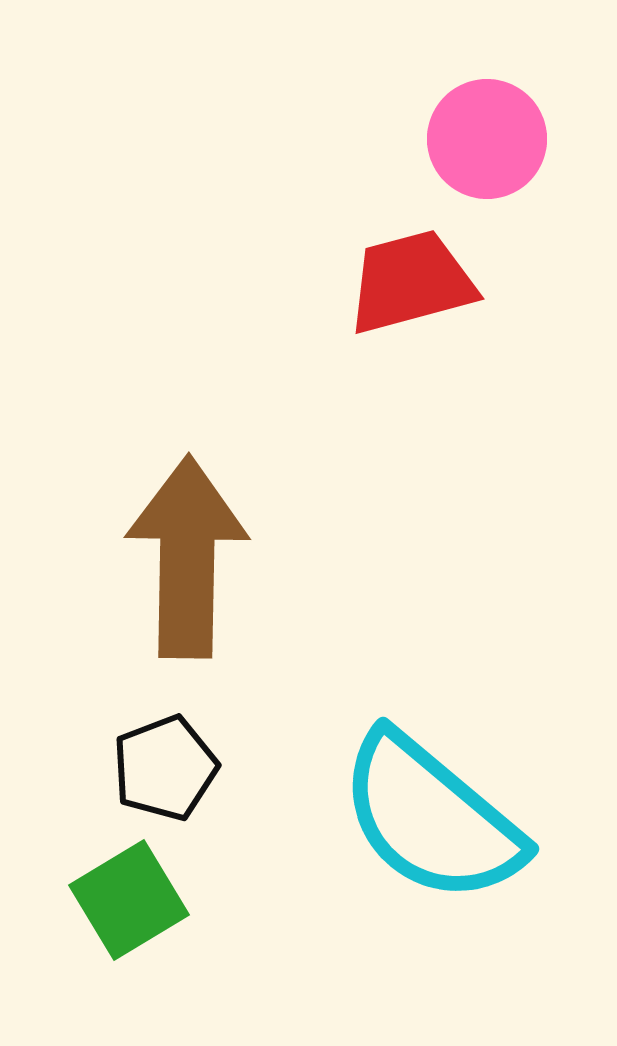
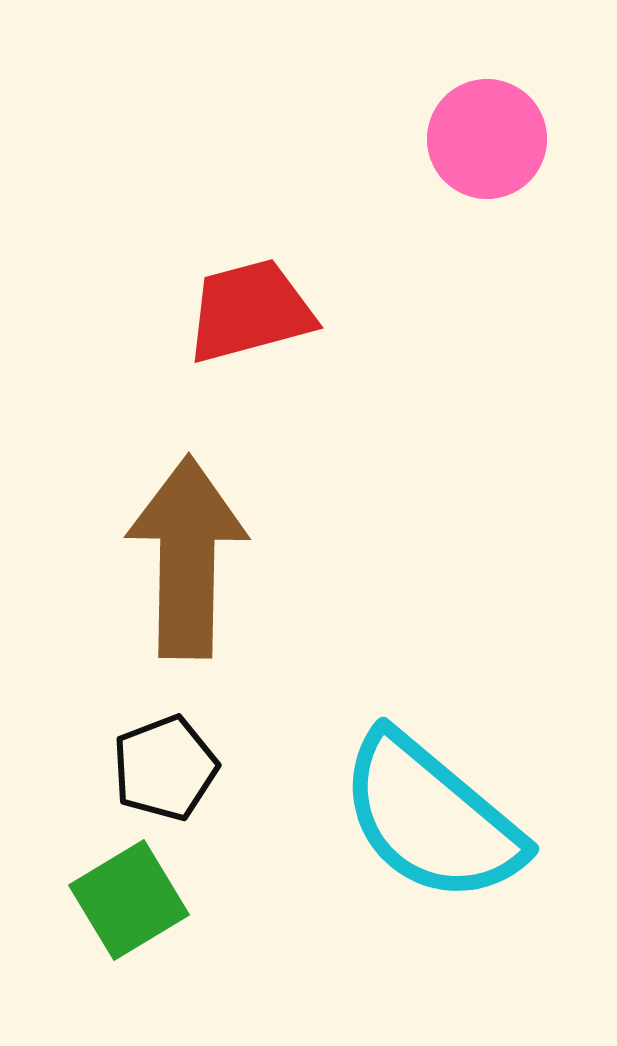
red trapezoid: moved 161 px left, 29 px down
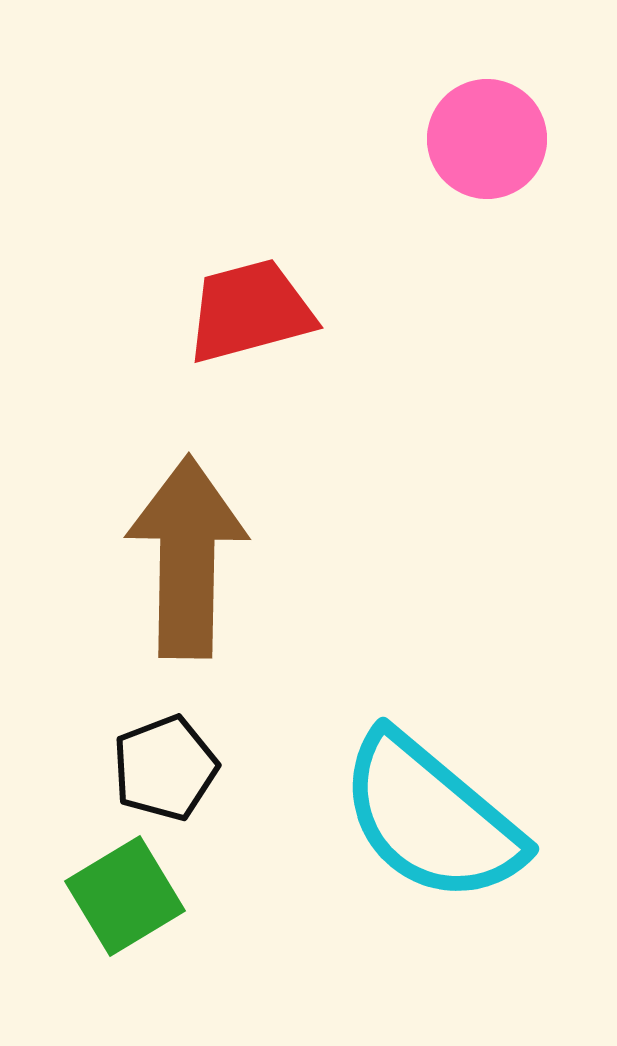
green square: moved 4 px left, 4 px up
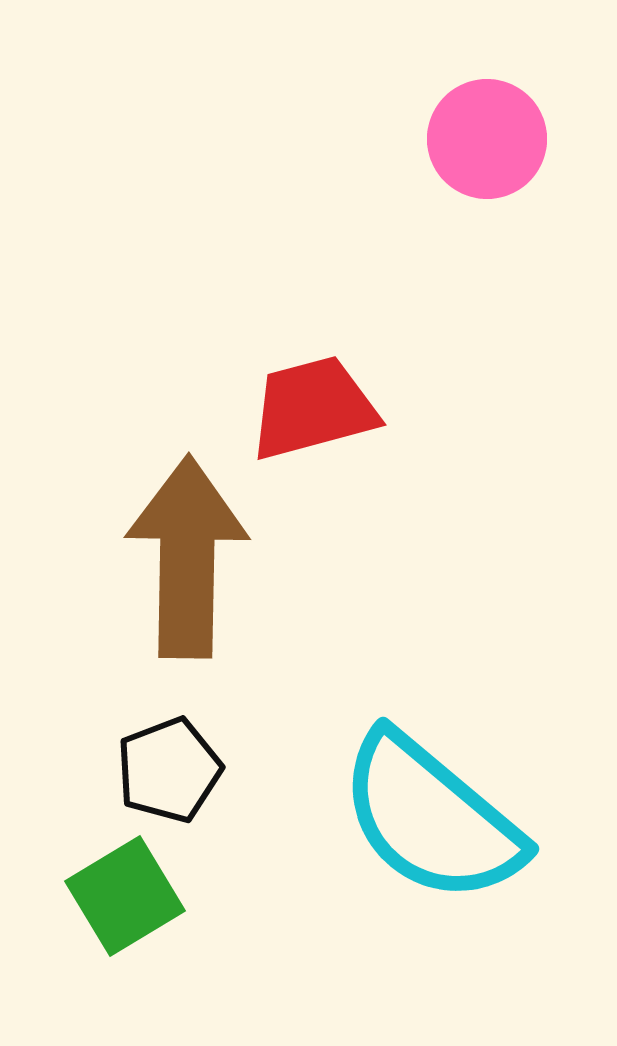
red trapezoid: moved 63 px right, 97 px down
black pentagon: moved 4 px right, 2 px down
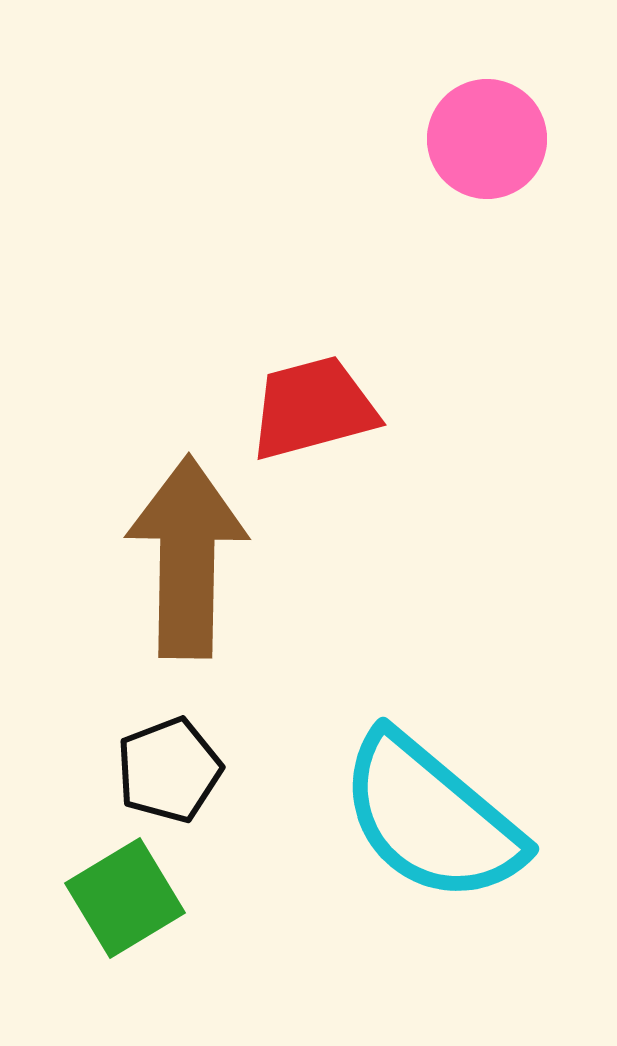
green square: moved 2 px down
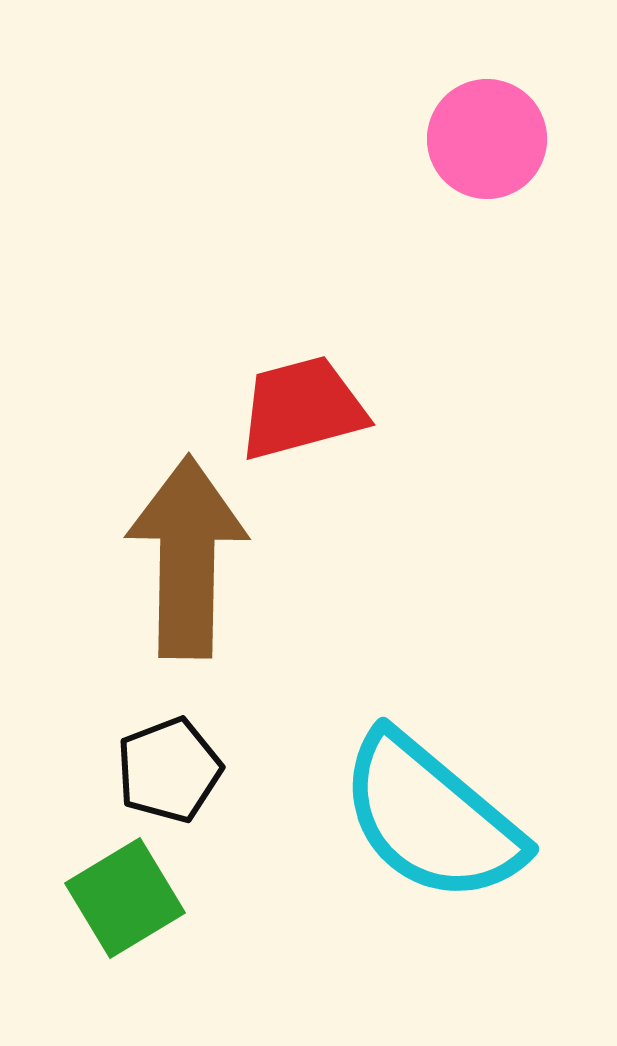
red trapezoid: moved 11 px left
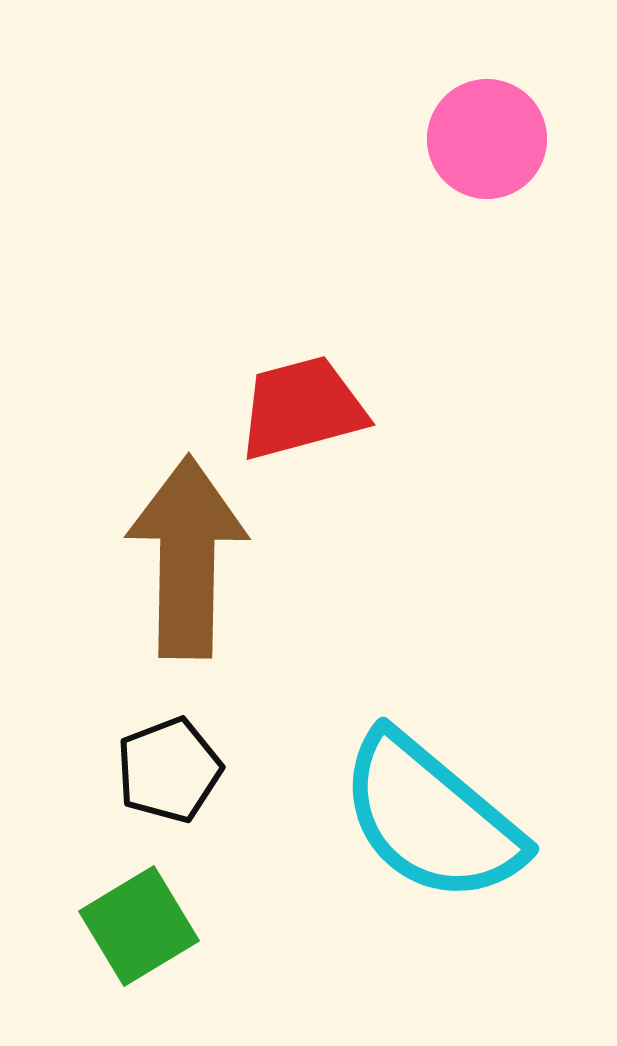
green square: moved 14 px right, 28 px down
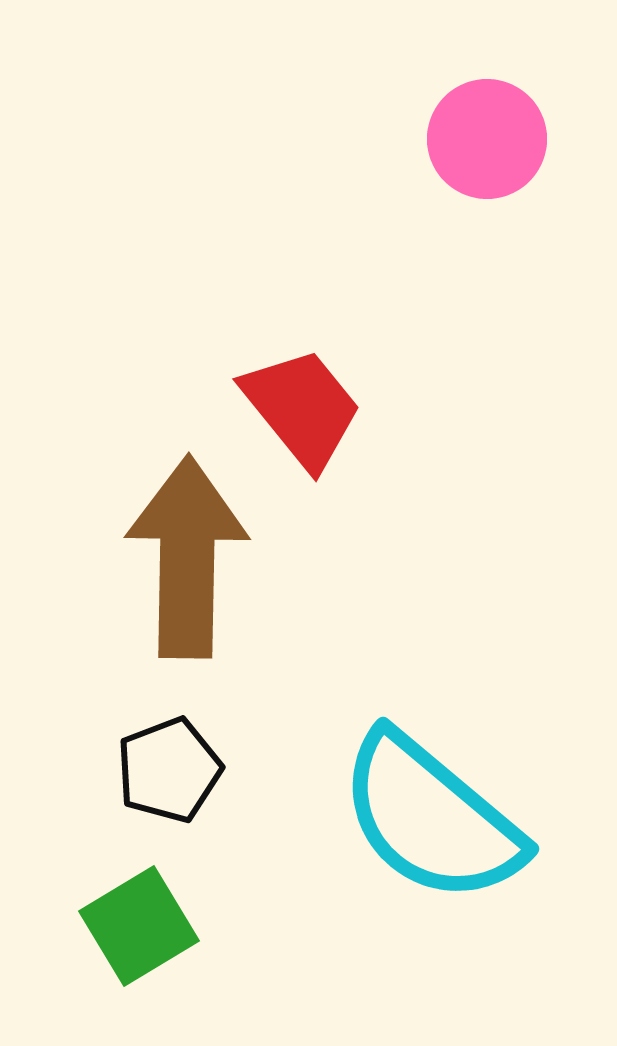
red trapezoid: rotated 66 degrees clockwise
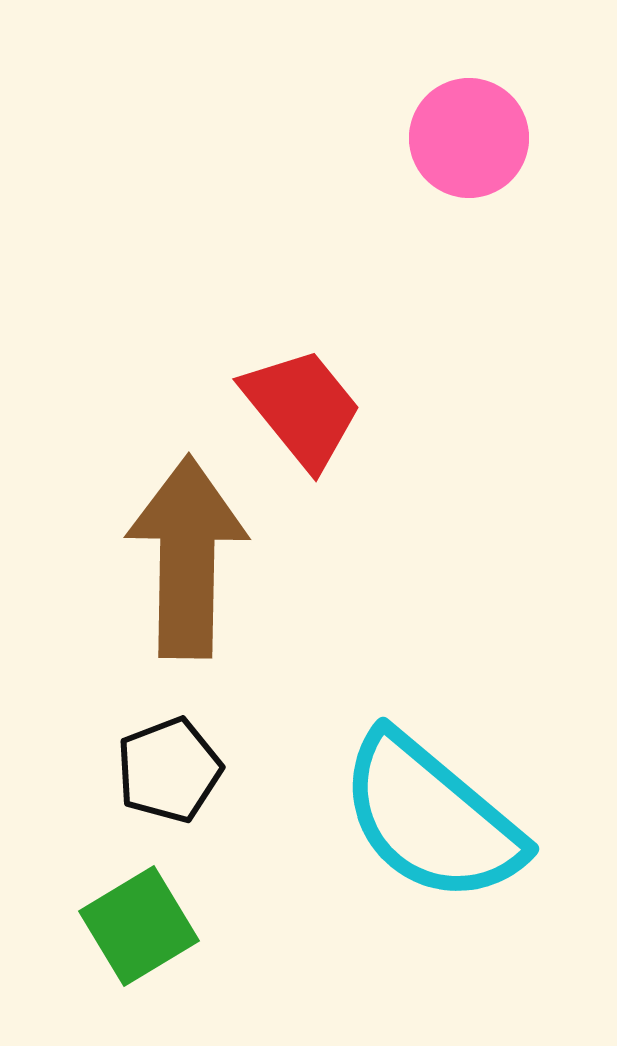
pink circle: moved 18 px left, 1 px up
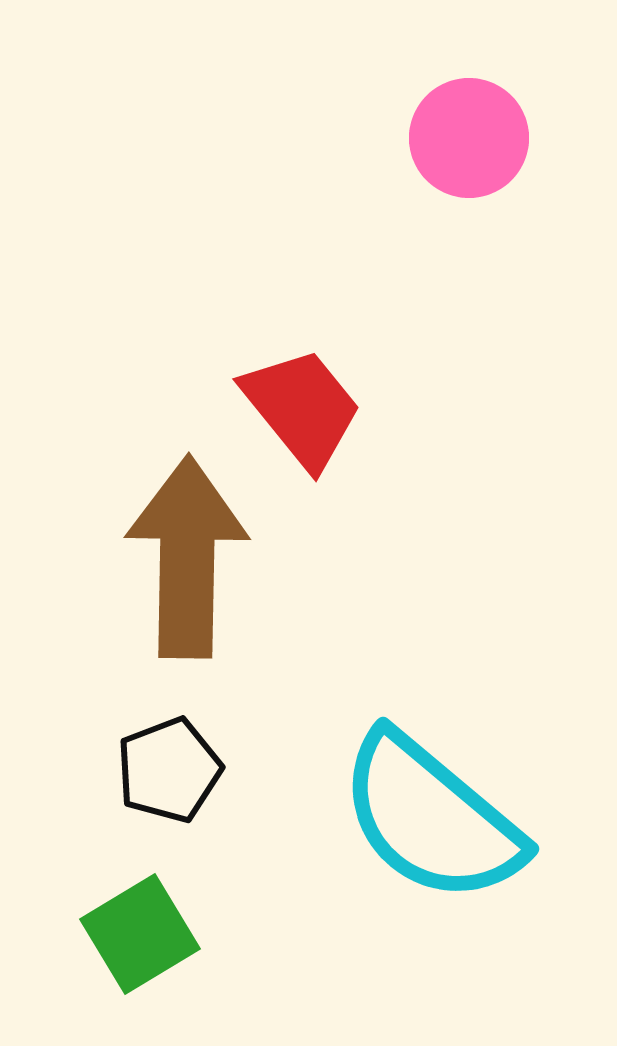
green square: moved 1 px right, 8 px down
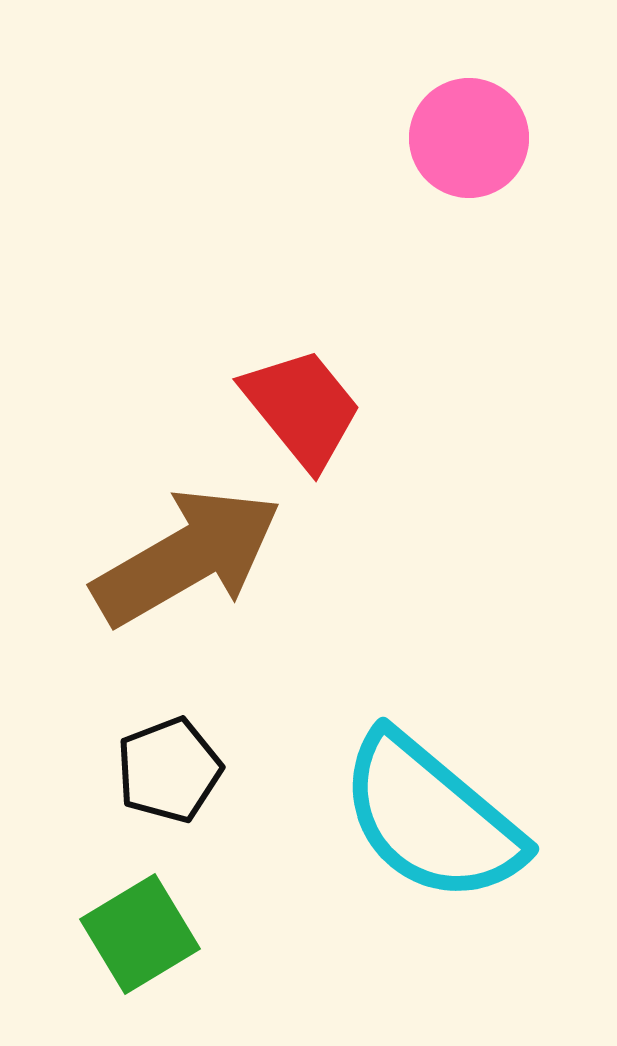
brown arrow: rotated 59 degrees clockwise
